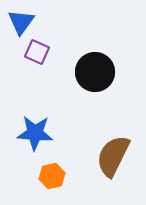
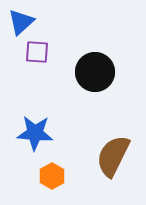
blue triangle: rotated 12 degrees clockwise
purple square: rotated 20 degrees counterclockwise
orange hexagon: rotated 15 degrees counterclockwise
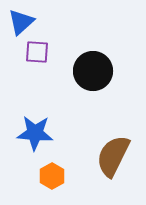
black circle: moved 2 px left, 1 px up
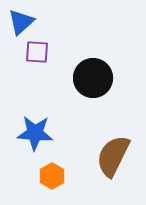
black circle: moved 7 px down
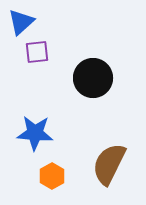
purple square: rotated 10 degrees counterclockwise
brown semicircle: moved 4 px left, 8 px down
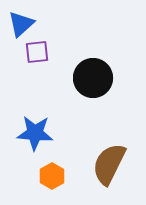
blue triangle: moved 2 px down
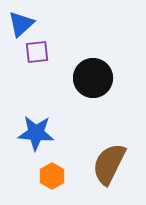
blue star: moved 1 px right
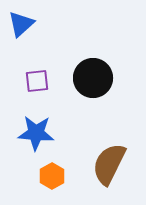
purple square: moved 29 px down
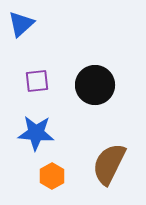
black circle: moved 2 px right, 7 px down
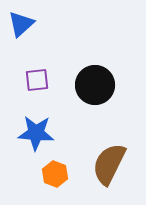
purple square: moved 1 px up
orange hexagon: moved 3 px right, 2 px up; rotated 10 degrees counterclockwise
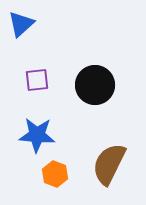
blue star: moved 1 px right, 2 px down
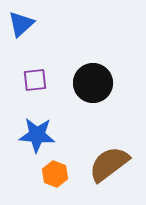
purple square: moved 2 px left
black circle: moved 2 px left, 2 px up
brown semicircle: rotated 27 degrees clockwise
